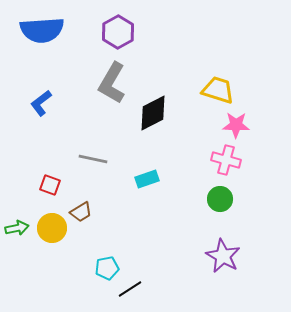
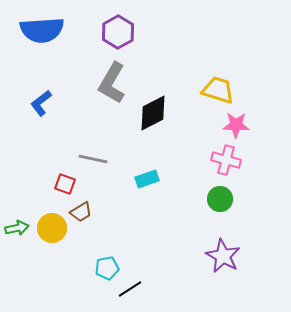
red square: moved 15 px right, 1 px up
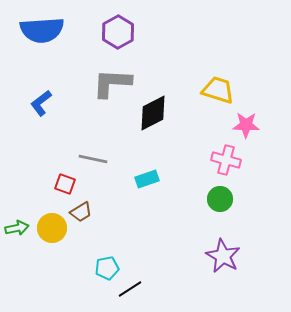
gray L-shape: rotated 63 degrees clockwise
pink star: moved 10 px right
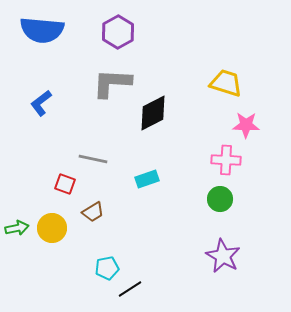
blue semicircle: rotated 9 degrees clockwise
yellow trapezoid: moved 8 px right, 7 px up
pink cross: rotated 12 degrees counterclockwise
brown trapezoid: moved 12 px right
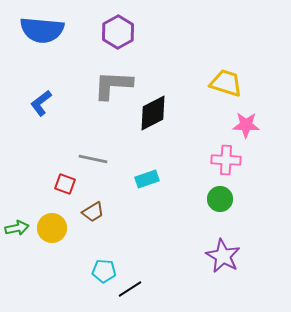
gray L-shape: moved 1 px right, 2 px down
cyan pentagon: moved 3 px left, 3 px down; rotated 15 degrees clockwise
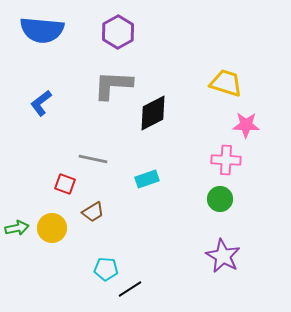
cyan pentagon: moved 2 px right, 2 px up
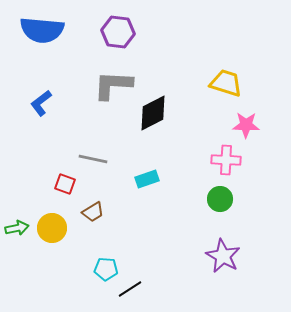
purple hexagon: rotated 24 degrees counterclockwise
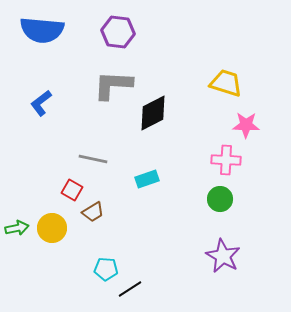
red square: moved 7 px right, 6 px down; rotated 10 degrees clockwise
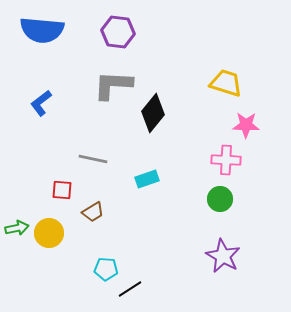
black diamond: rotated 24 degrees counterclockwise
red square: moved 10 px left; rotated 25 degrees counterclockwise
yellow circle: moved 3 px left, 5 px down
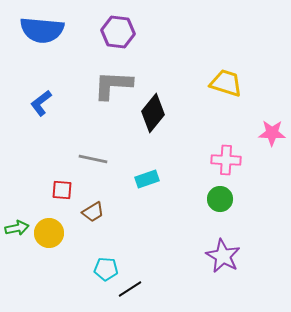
pink star: moved 26 px right, 8 px down
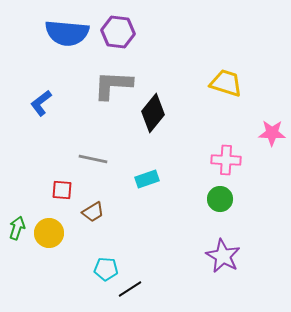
blue semicircle: moved 25 px right, 3 px down
green arrow: rotated 60 degrees counterclockwise
